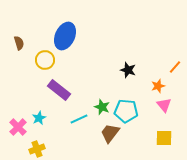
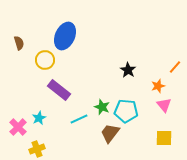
black star: rotated 14 degrees clockwise
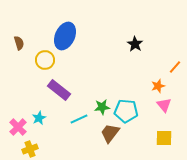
black star: moved 7 px right, 26 px up
green star: rotated 28 degrees counterclockwise
yellow cross: moved 7 px left
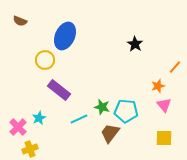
brown semicircle: moved 1 px right, 22 px up; rotated 128 degrees clockwise
green star: rotated 21 degrees clockwise
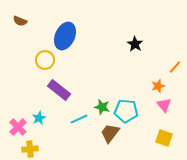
yellow square: rotated 18 degrees clockwise
yellow cross: rotated 14 degrees clockwise
